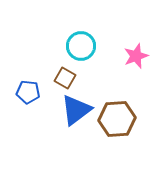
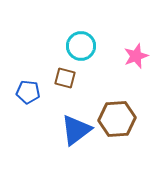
brown square: rotated 15 degrees counterclockwise
blue triangle: moved 20 px down
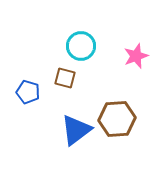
blue pentagon: rotated 10 degrees clockwise
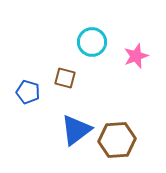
cyan circle: moved 11 px right, 4 px up
brown hexagon: moved 21 px down
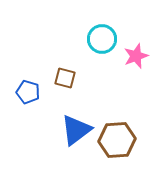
cyan circle: moved 10 px right, 3 px up
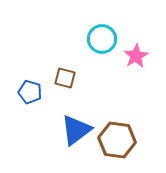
pink star: rotated 10 degrees counterclockwise
blue pentagon: moved 2 px right
brown hexagon: rotated 12 degrees clockwise
